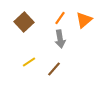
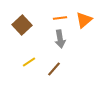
orange line: rotated 48 degrees clockwise
brown square: moved 2 px left, 3 px down
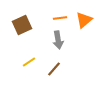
brown square: rotated 18 degrees clockwise
gray arrow: moved 2 px left, 1 px down
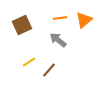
gray arrow: rotated 138 degrees clockwise
brown line: moved 5 px left, 1 px down
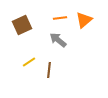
brown line: rotated 35 degrees counterclockwise
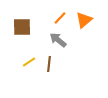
orange line: rotated 40 degrees counterclockwise
brown square: moved 2 px down; rotated 24 degrees clockwise
brown line: moved 6 px up
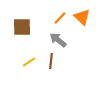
orange triangle: moved 2 px left, 3 px up; rotated 36 degrees counterclockwise
brown line: moved 2 px right, 3 px up
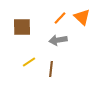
gray arrow: rotated 48 degrees counterclockwise
brown line: moved 8 px down
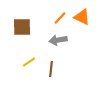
orange triangle: rotated 18 degrees counterclockwise
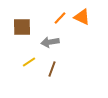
gray arrow: moved 8 px left, 2 px down
brown line: moved 1 px right; rotated 14 degrees clockwise
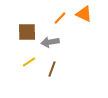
orange triangle: moved 2 px right, 3 px up
brown square: moved 5 px right, 5 px down
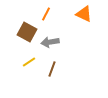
orange line: moved 14 px left, 4 px up; rotated 16 degrees counterclockwise
brown square: rotated 30 degrees clockwise
